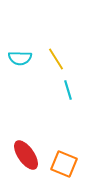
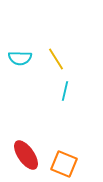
cyan line: moved 3 px left, 1 px down; rotated 30 degrees clockwise
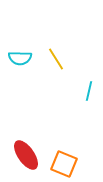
cyan line: moved 24 px right
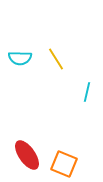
cyan line: moved 2 px left, 1 px down
red ellipse: moved 1 px right
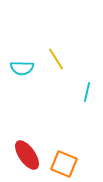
cyan semicircle: moved 2 px right, 10 px down
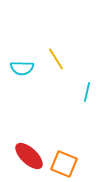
red ellipse: moved 2 px right, 1 px down; rotated 12 degrees counterclockwise
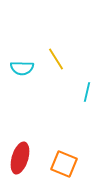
red ellipse: moved 9 px left, 2 px down; rotated 64 degrees clockwise
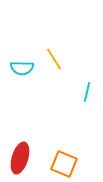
yellow line: moved 2 px left
